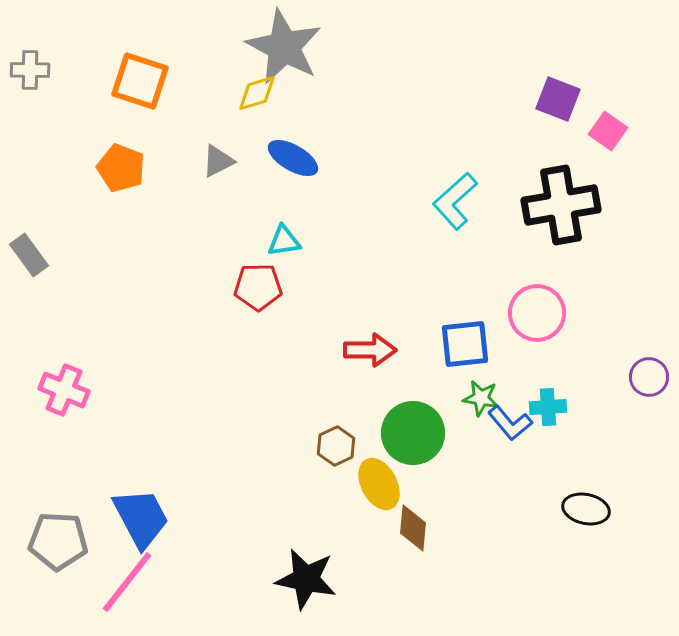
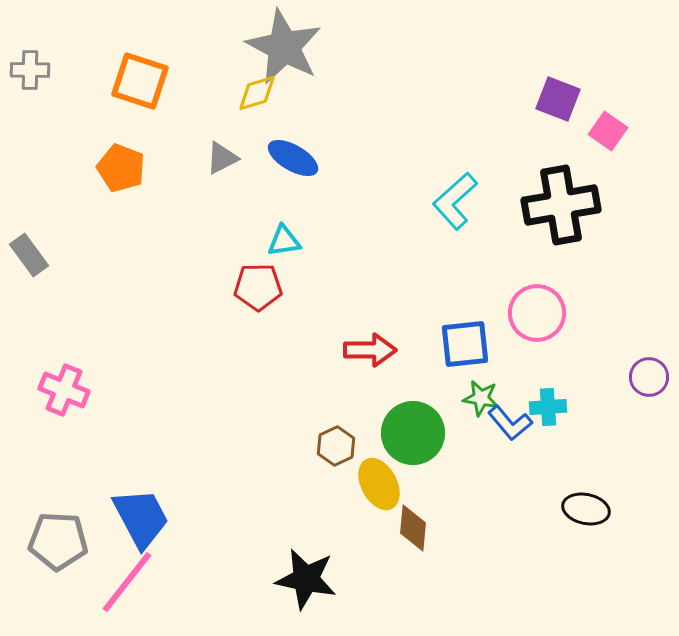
gray triangle: moved 4 px right, 3 px up
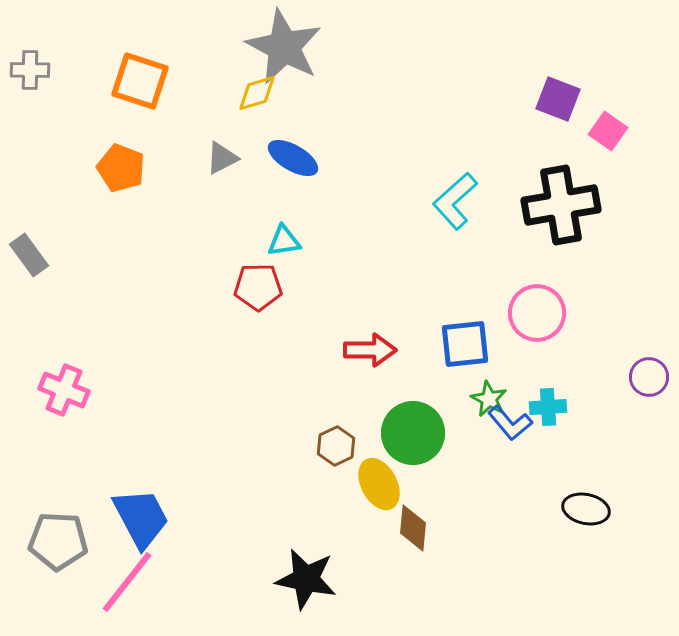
green star: moved 8 px right, 1 px down; rotated 18 degrees clockwise
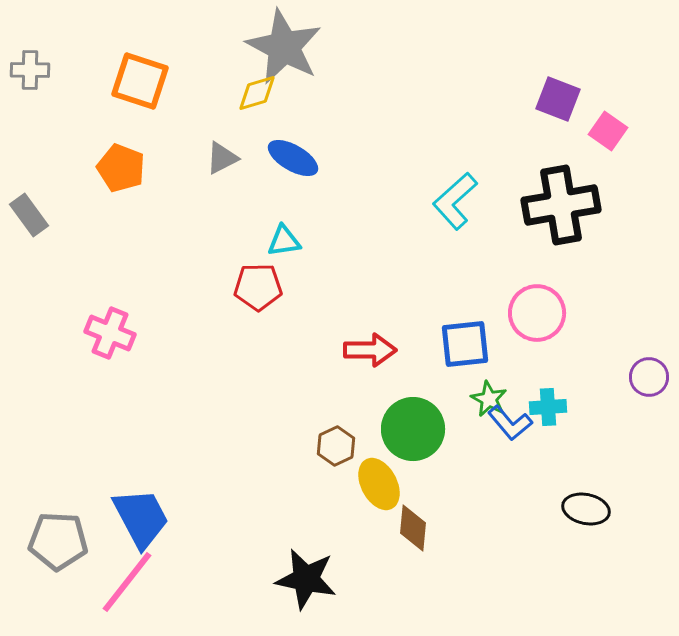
gray rectangle: moved 40 px up
pink cross: moved 46 px right, 57 px up
green circle: moved 4 px up
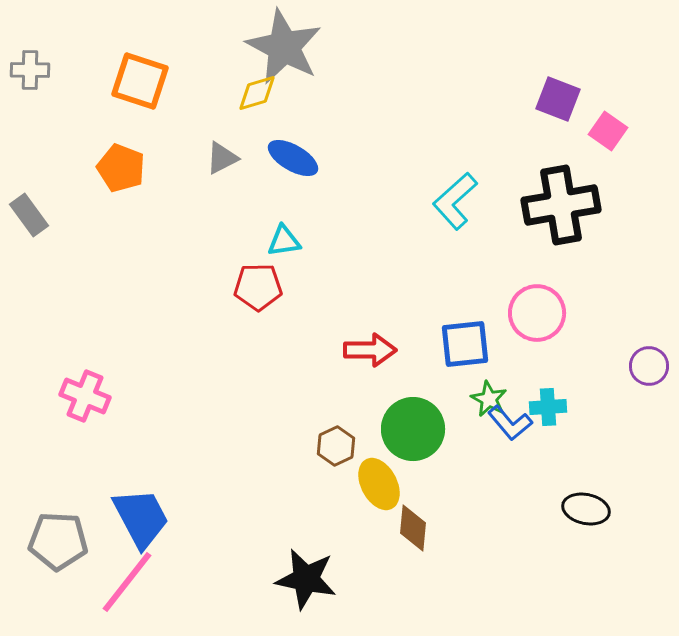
pink cross: moved 25 px left, 63 px down
purple circle: moved 11 px up
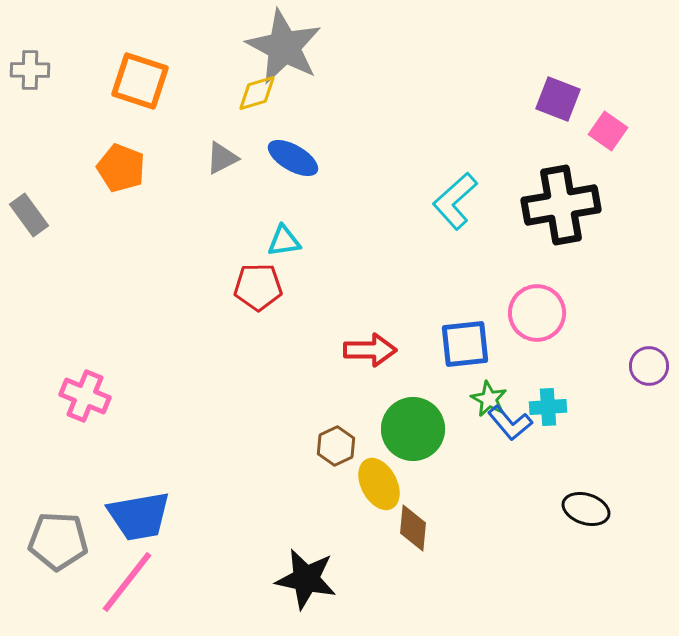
black ellipse: rotated 6 degrees clockwise
blue trapezoid: moved 2 px left, 2 px up; rotated 108 degrees clockwise
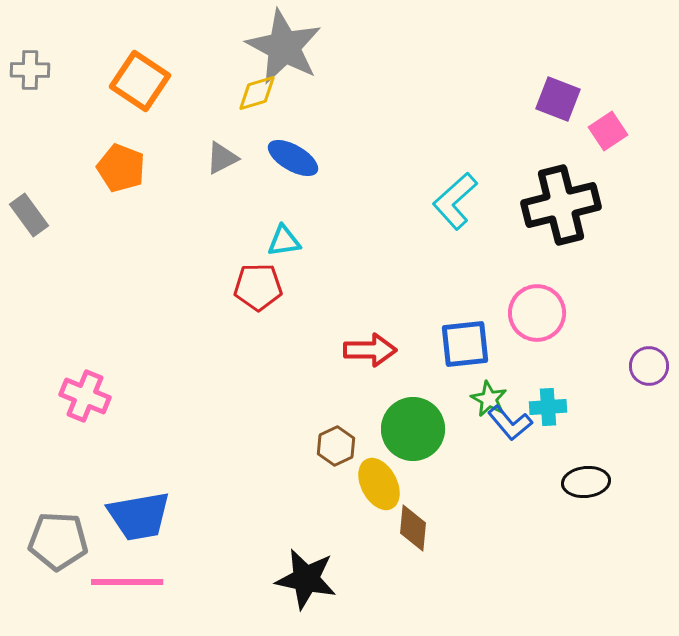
orange square: rotated 16 degrees clockwise
pink square: rotated 21 degrees clockwise
black cross: rotated 4 degrees counterclockwise
black ellipse: moved 27 px up; rotated 24 degrees counterclockwise
pink line: rotated 52 degrees clockwise
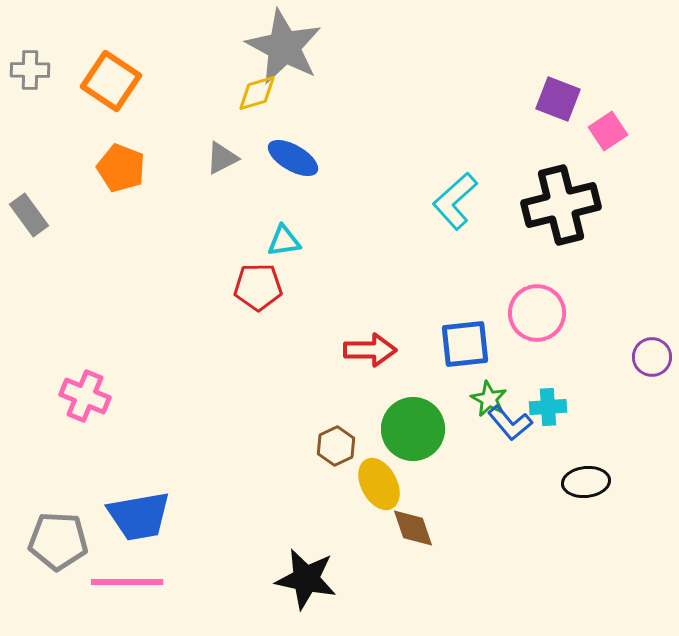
orange square: moved 29 px left
purple circle: moved 3 px right, 9 px up
brown diamond: rotated 24 degrees counterclockwise
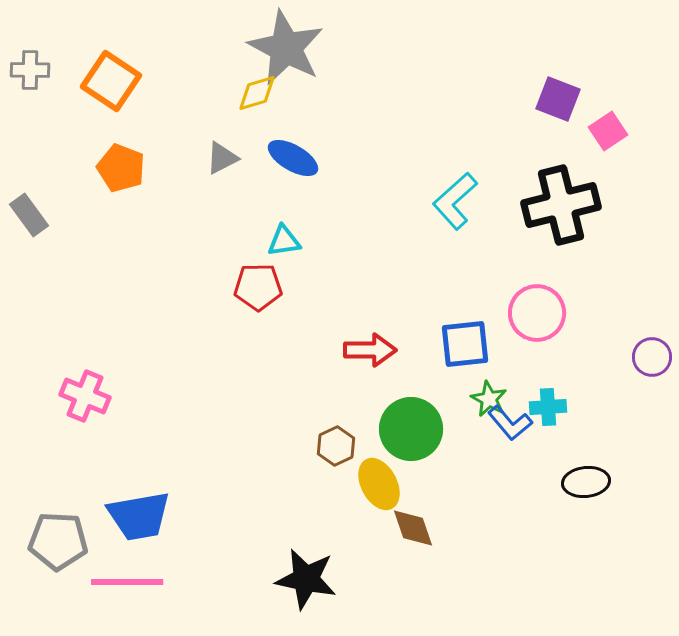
gray star: moved 2 px right, 1 px down
green circle: moved 2 px left
